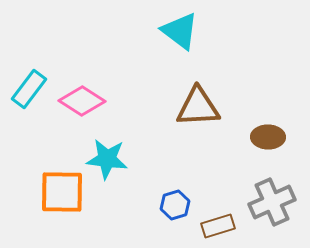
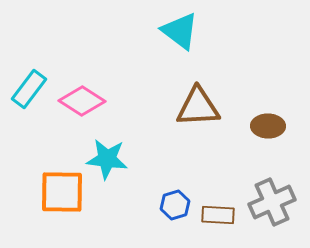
brown ellipse: moved 11 px up
brown rectangle: moved 11 px up; rotated 20 degrees clockwise
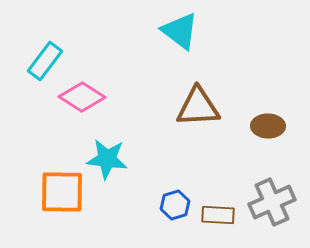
cyan rectangle: moved 16 px right, 28 px up
pink diamond: moved 4 px up
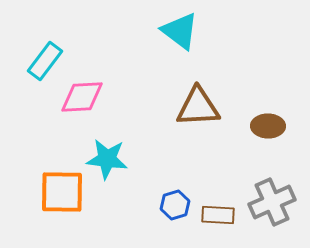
pink diamond: rotated 36 degrees counterclockwise
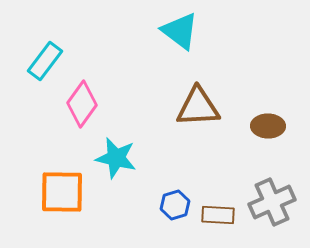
pink diamond: moved 7 px down; rotated 51 degrees counterclockwise
cyan star: moved 9 px right, 1 px up; rotated 6 degrees clockwise
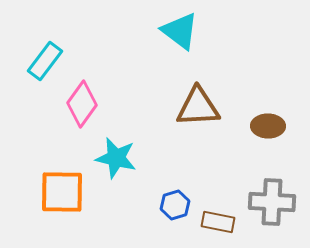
gray cross: rotated 27 degrees clockwise
brown rectangle: moved 7 px down; rotated 8 degrees clockwise
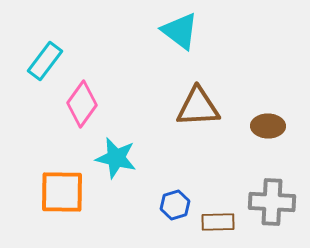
brown rectangle: rotated 12 degrees counterclockwise
